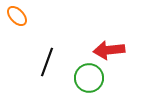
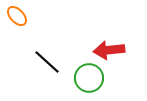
black line: rotated 68 degrees counterclockwise
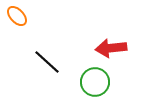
red arrow: moved 2 px right, 2 px up
green circle: moved 6 px right, 4 px down
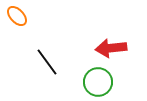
black line: rotated 12 degrees clockwise
green circle: moved 3 px right
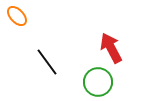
red arrow: rotated 68 degrees clockwise
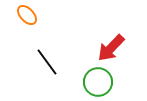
orange ellipse: moved 10 px right, 1 px up
red arrow: rotated 108 degrees counterclockwise
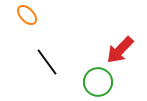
red arrow: moved 9 px right, 2 px down
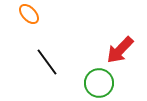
orange ellipse: moved 2 px right, 1 px up
green circle: moved 1 px right, 1 px down
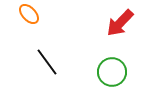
red arrow: moved 27 px up
green circle: moved 13 px right, 11 px up
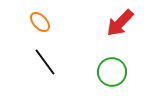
orange ellipse: moved 11 px right, 8 px down
black line: moved 2 px left
